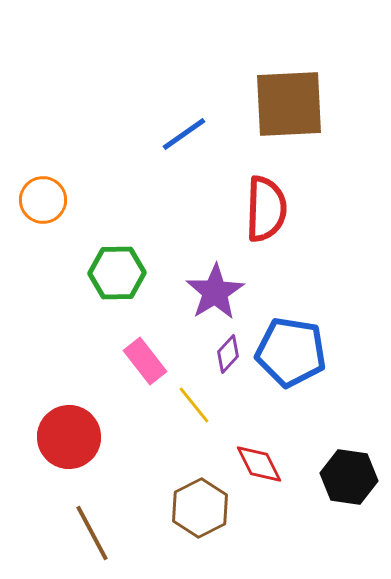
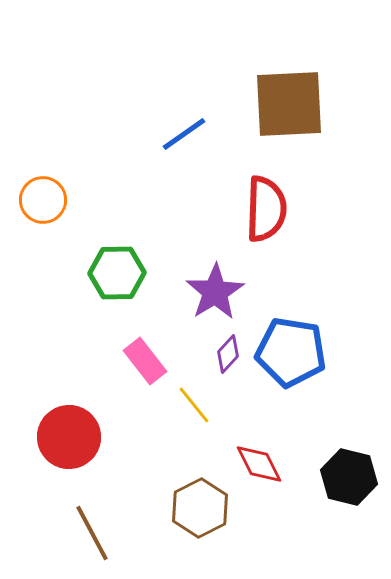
black hexagon: rotated 6 degrees clockwise
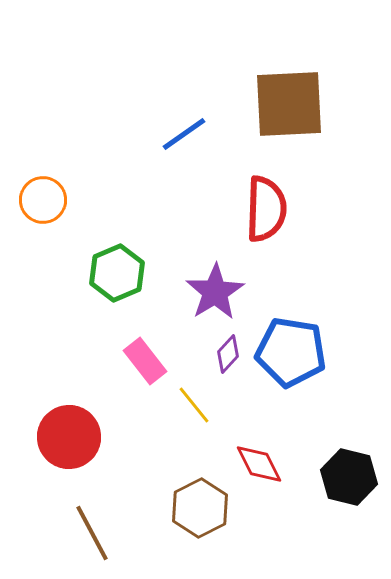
green hexagon: rotated 22 degrees counterclockwise
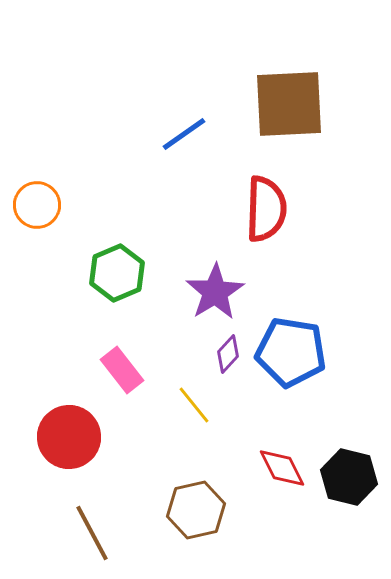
orange circle: moved 6 px left, 5 px down
pink rectangle: moved 23 px left, 9 px down
red diamond: moved 23 px right, 4 px down
brown hexagon: moved 4 px left, 2 px down; rotated 14 degrees clockwise
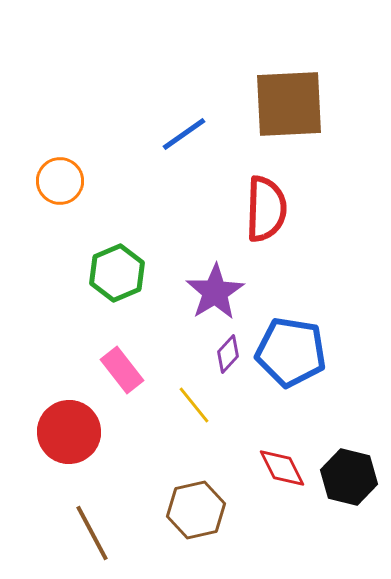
orange circle: moved 23 px right, 24 px up
red circle: moved 5 px up
